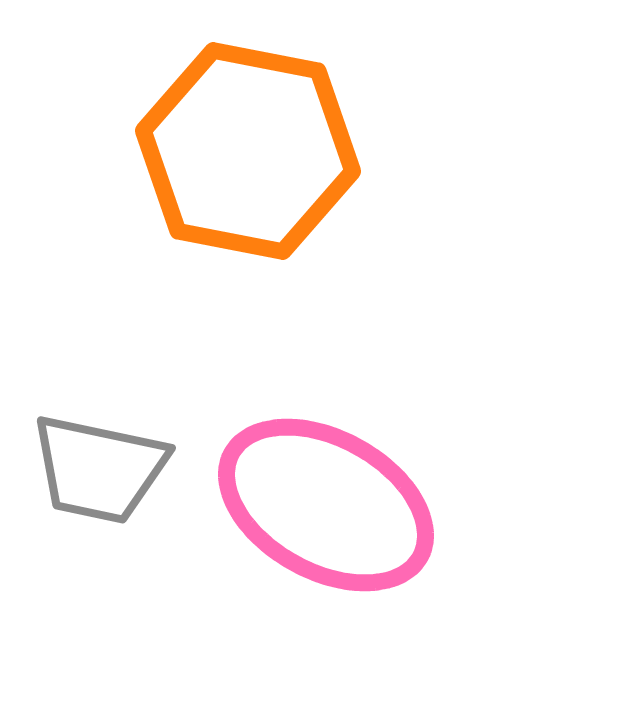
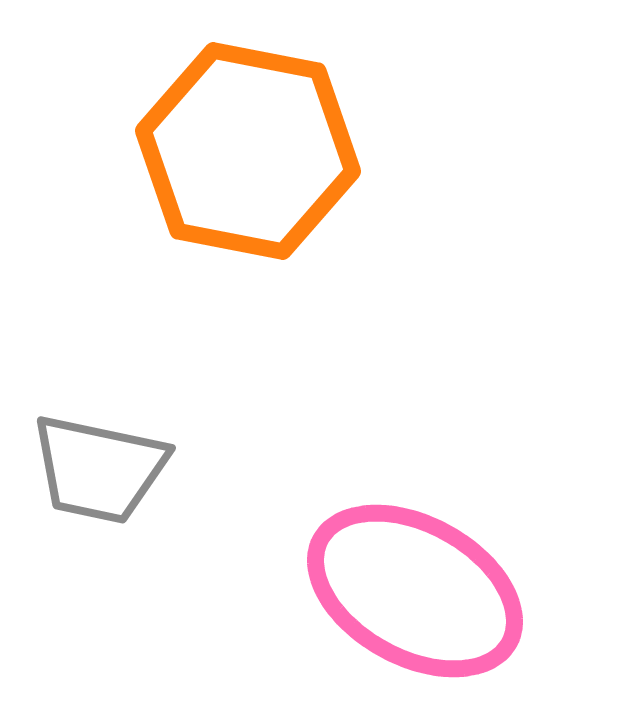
pink ellipse: moved 89 px right, 86 px down
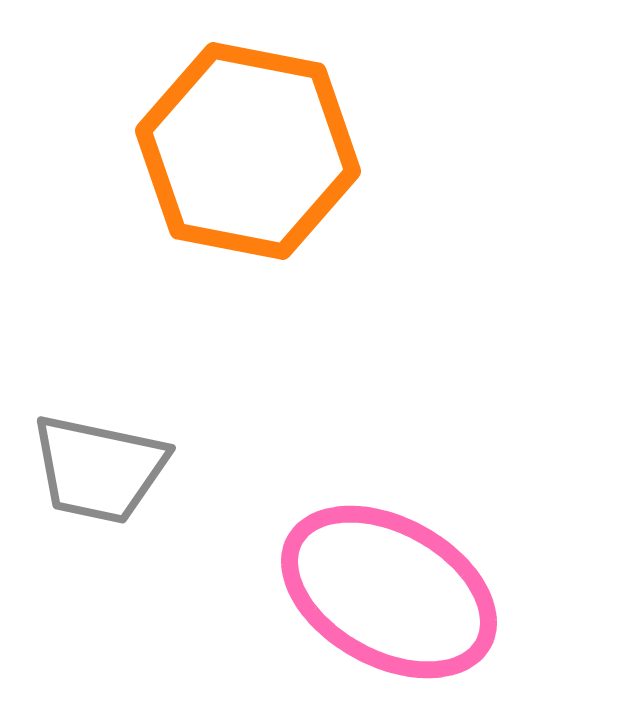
pink ellipse: moved 26 px left, 1 px down
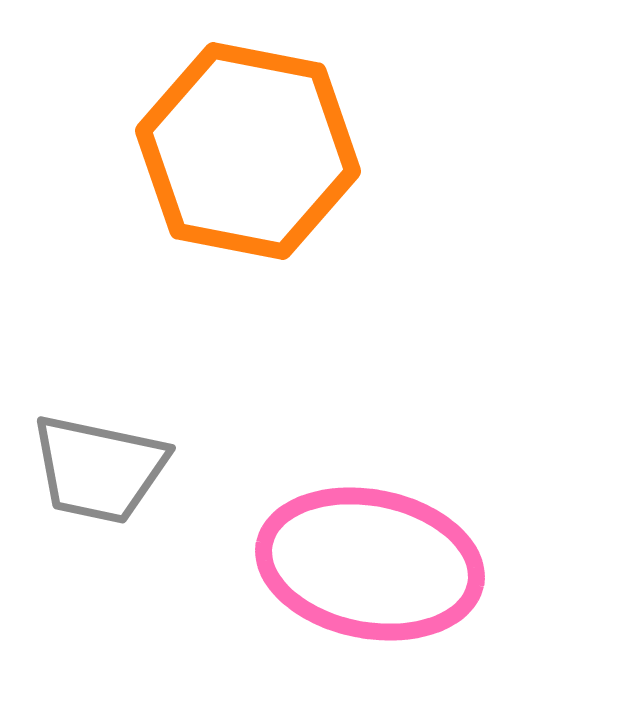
pink ellipse: moved 19 px left, 28 px up; rotated 18 degrees counterclockwise
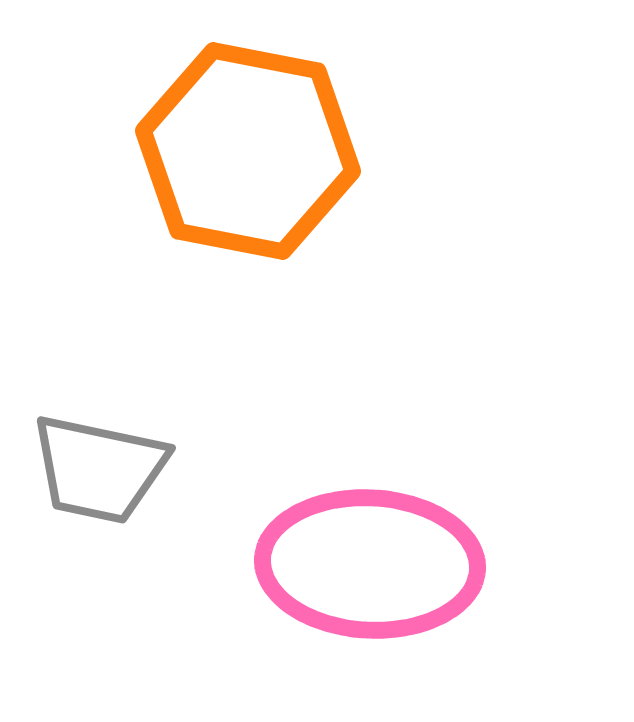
pink ellipse: rotated 8 degrees counterclockwise
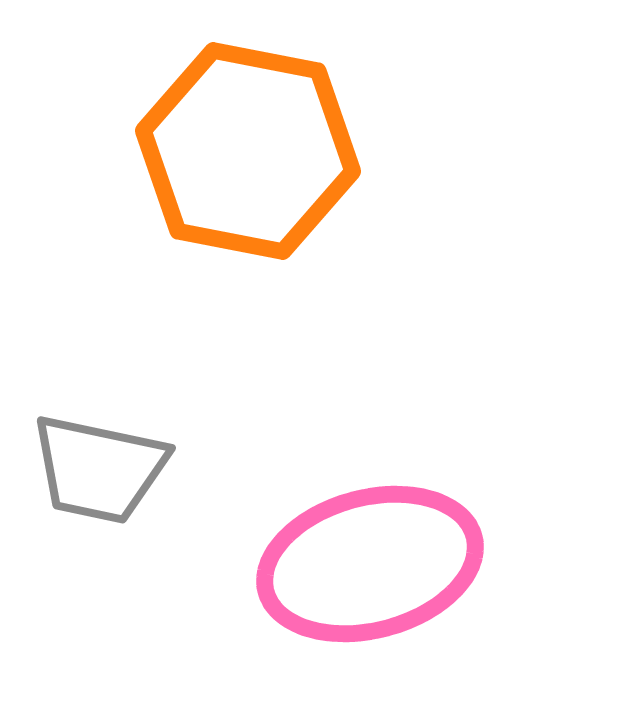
pink ellipse: rotated 18 degrees counterclockwise
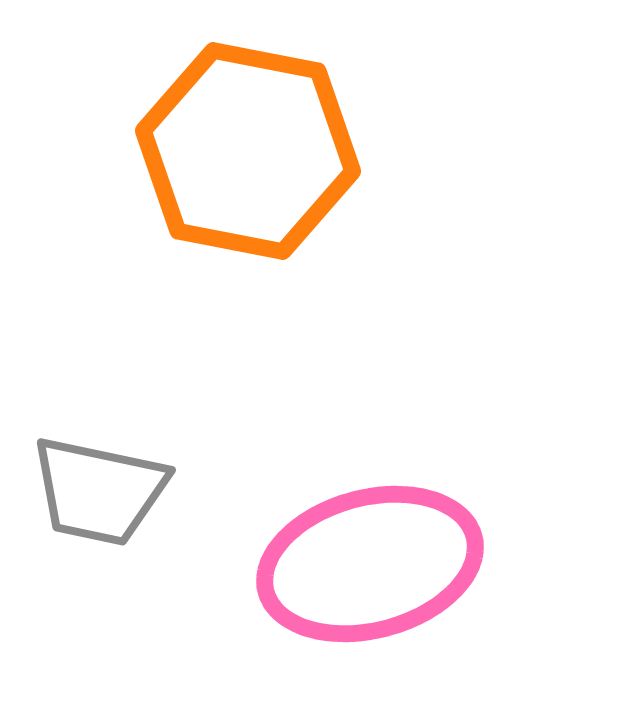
gray trapezoid: moved 22 px down
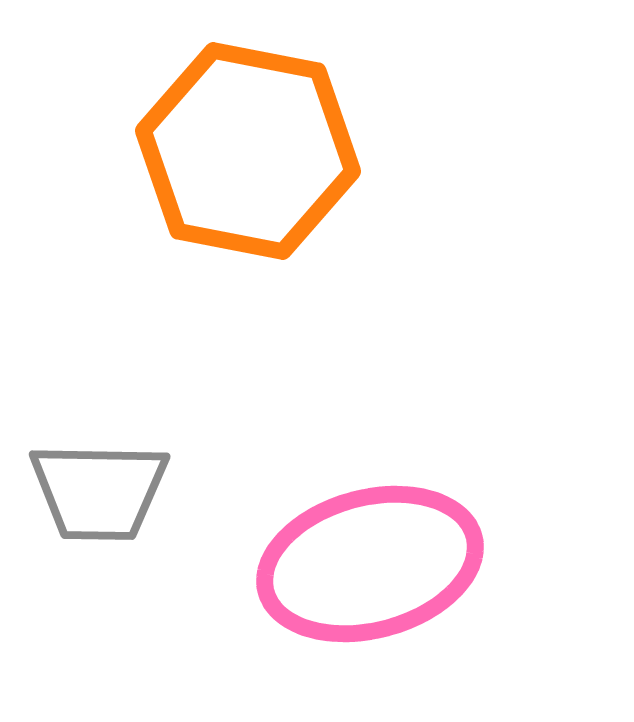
gray trapezoid: rotated 11 degrees counterclockwise
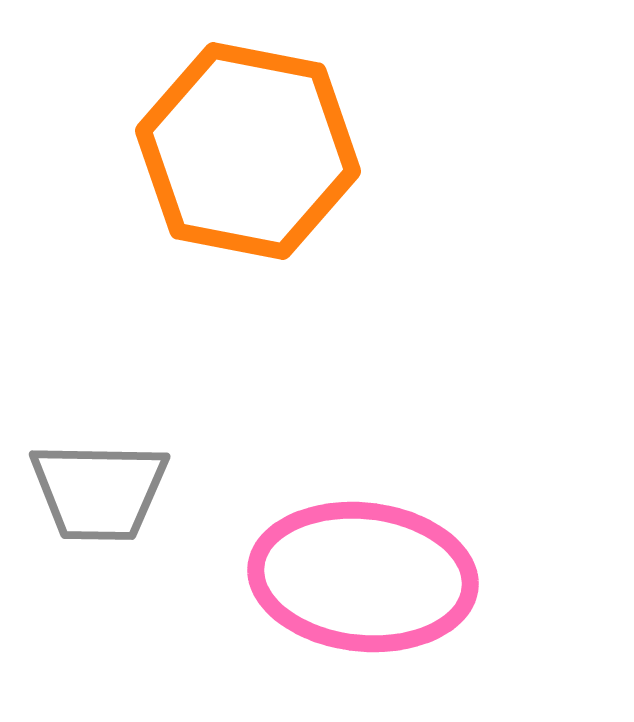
pink ellipse: moved 7 px left, 13 px down; rotated 21 degrees clockwise
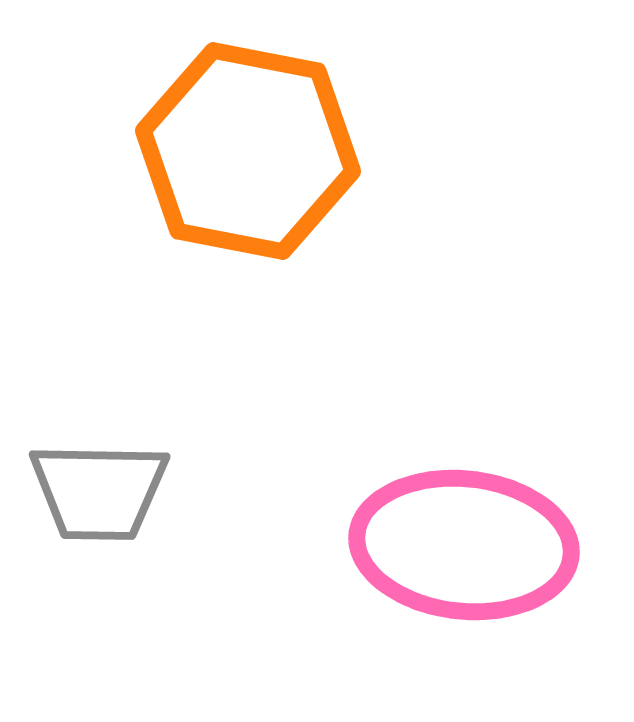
pink ellipse: moved 101 px right, 32 px up
